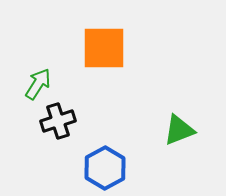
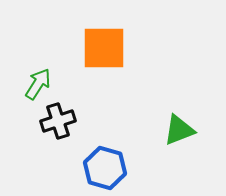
blue hexagon: rotated 15 degrees counterclockwise
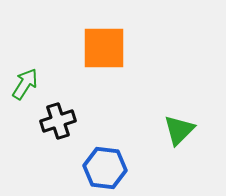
green arrow: moved 13 px left
green triangle: rotated 24 degrees counterclockwise
blue hexagon: rotated 9 degrees counterclockwise
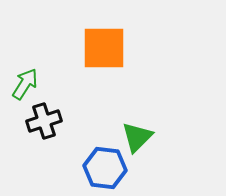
black cross: moved 14 px left
green triangle: moved 42 px left, 7 px down
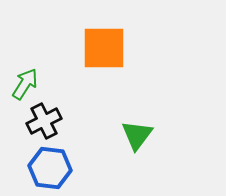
black cross: rotated 8 degrees counterclockwise
green triangle: moved 2 px up; rotated 8 degrees counterclockwise
blue hexagon: moved 55 px left
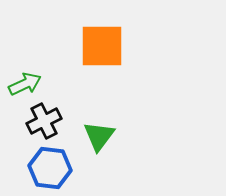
orange square: moved 2 px left, 2 px up
green arrow: rotated 32 degrees clockwise
green triangle: moved 38 px left, 1 px down
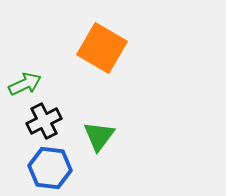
orange square: moved 2 px down; rotated 30 degrees clockwise
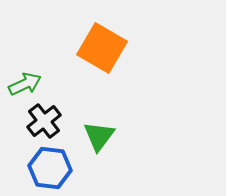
black cross: rotated 12 degrees counterclockwise
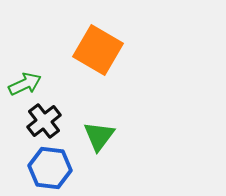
orange square: moved 4 px left, 2 px down
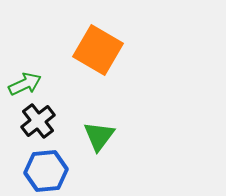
black cross: moved 6 px left
blue hexagon: moved 4 px left, 3 px down; rotated 12 degrees counterclockwise
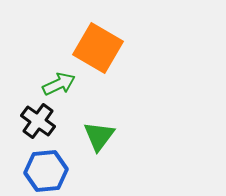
orange square: moved 2 px up
green arrow: moved 34 px right
black cross: rotated 16 degrees counterclockwise
